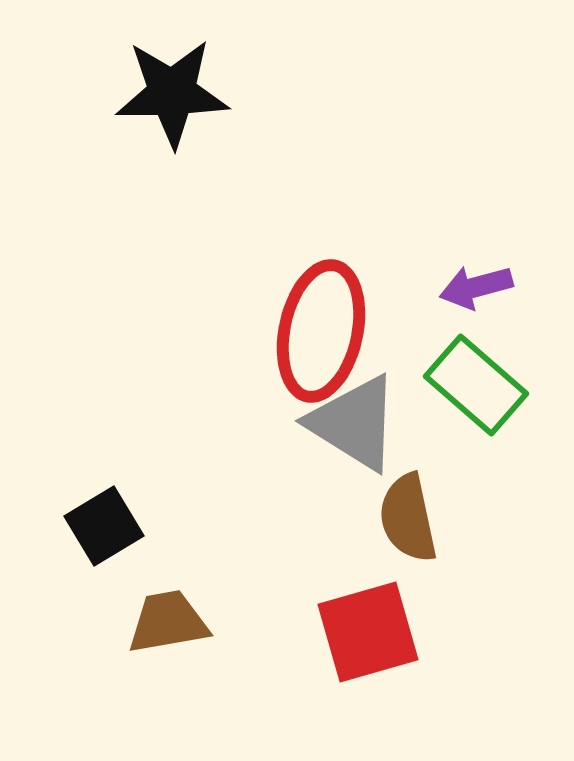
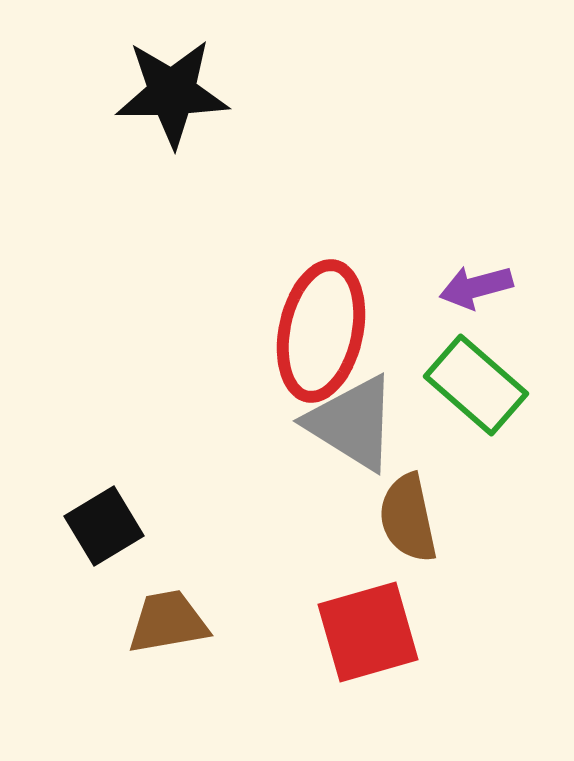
gray triangle: moved 2 px left
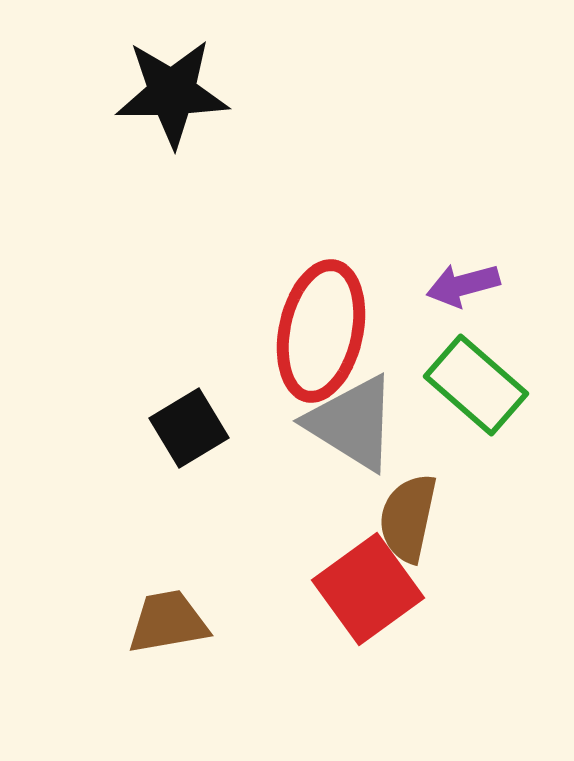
purple arrow: moved 13 px left, 2 px up
brown semicircle: rotated 24 degrees clockwise
black square: moved 85 px right, 98 px up
red square: moved 43 px up; rotated 20 degrees counterclockwise
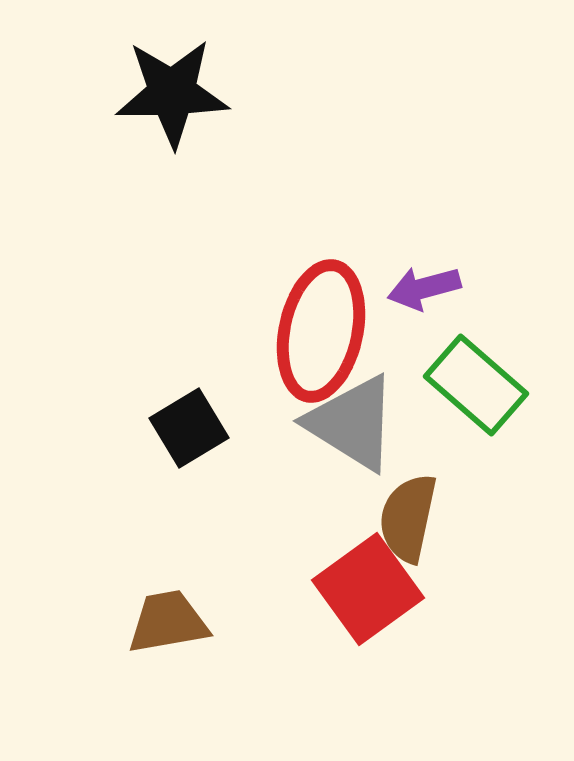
purple arrow: moved 39 px left, 3 px down
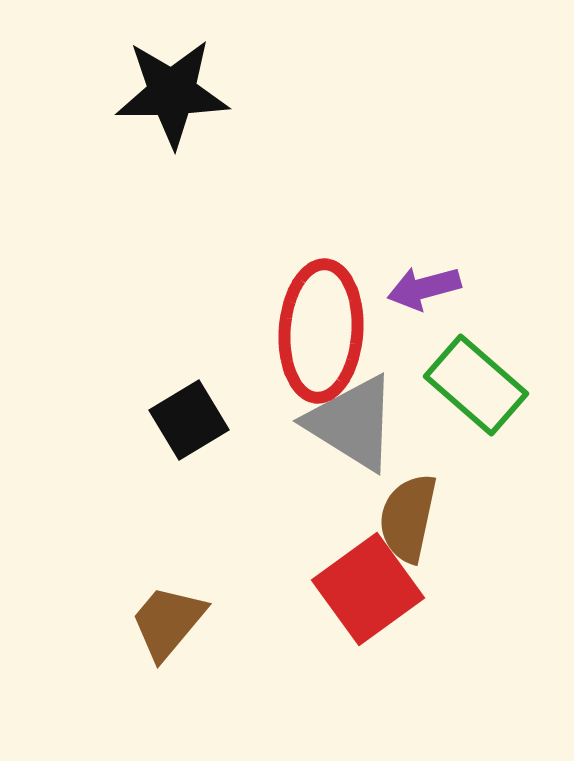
red ellipse: rotated 8 degrees counterclockwise
black square: moved 8 px up
brown trapezoid: rotated 40 degrees counterclockwise
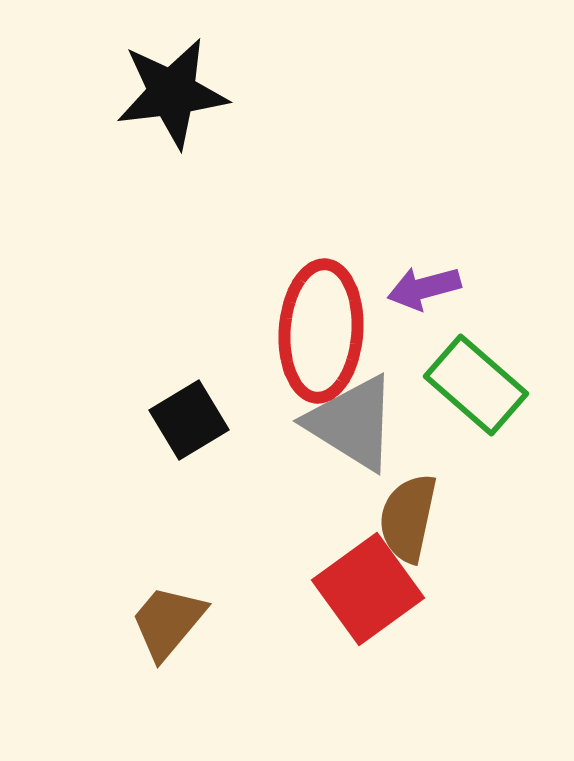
black star: rotated 6 degrees counterclockwise
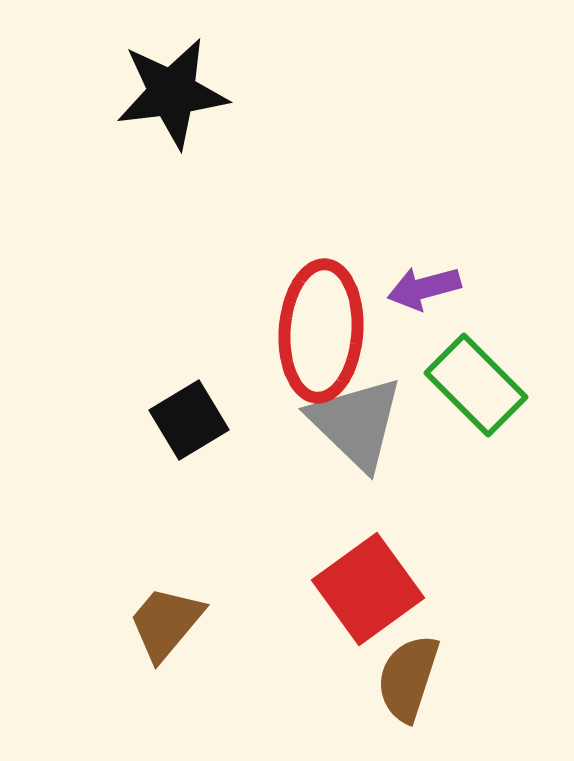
green rectangle: rotated 4 degrees clockwise
gray triangle: moved 4 px right; rotated 12 degrees clockwise
brown semicircle: moved 160 px down; rotated 6 degrees clockwise
brown trapezoid: moved 2 px left, 1 px down
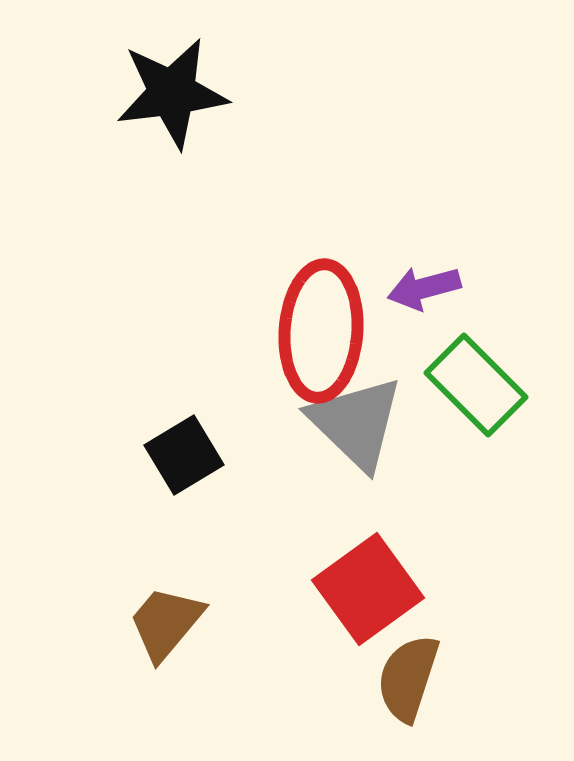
black square: moved 5 px left, 35 px down
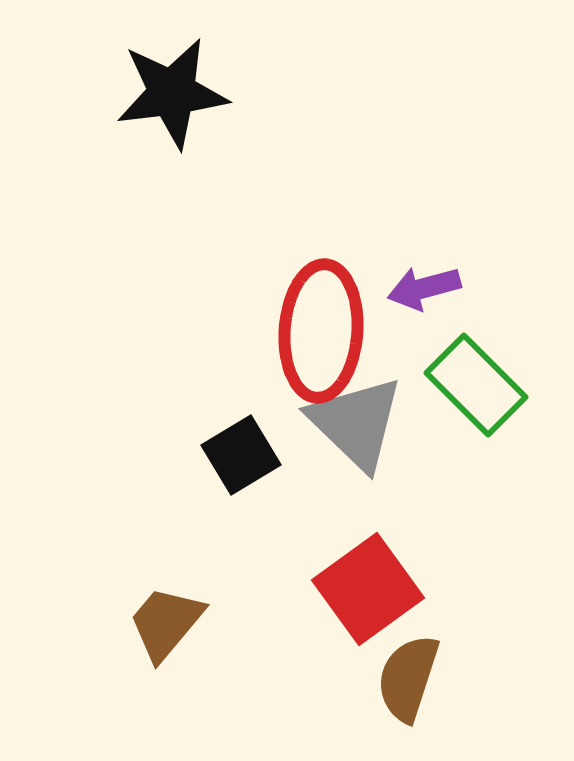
black square: moved 57 px right
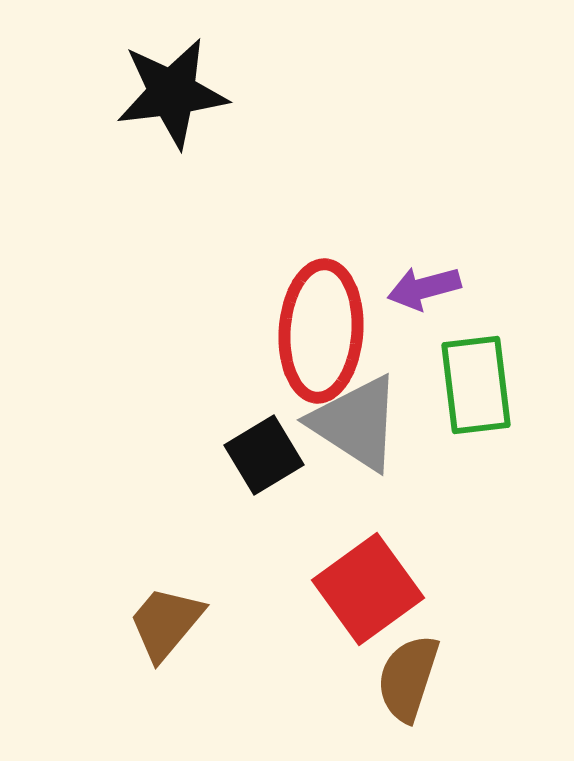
green rectangle: rotated 38 degrees clockwise
gray triangle: rotated 11 degrees counterclockwise
black square: moved 23 px right
